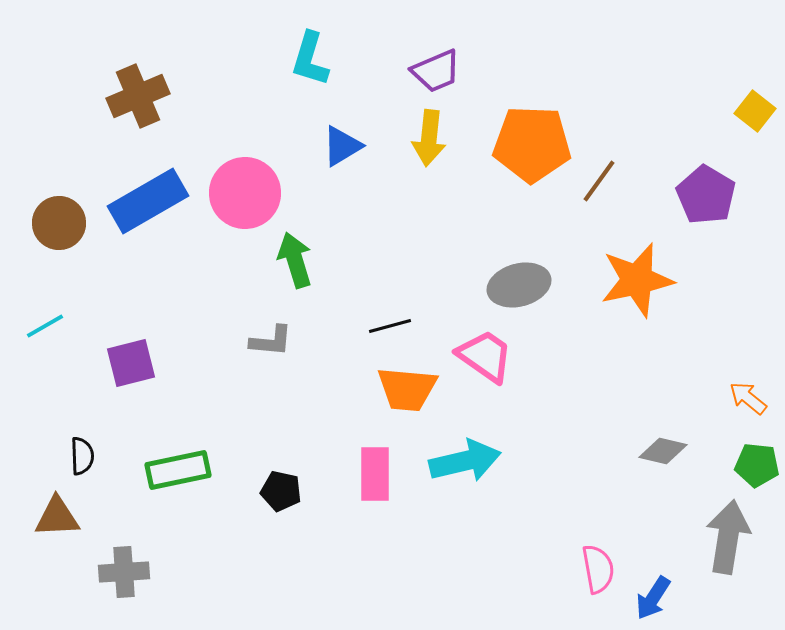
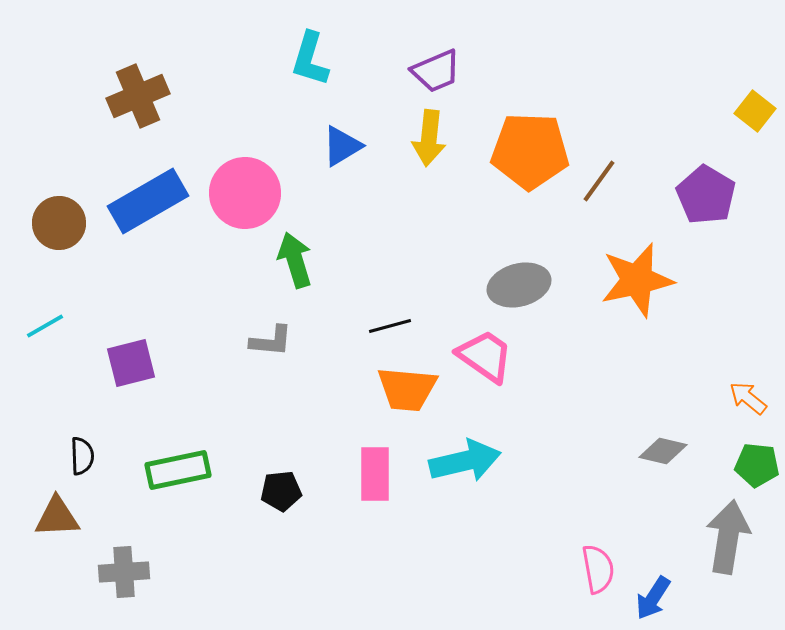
orange pentagon: moved 2 px left, 7 px down
black pentagon: rotated 18 degrees counterclockwise
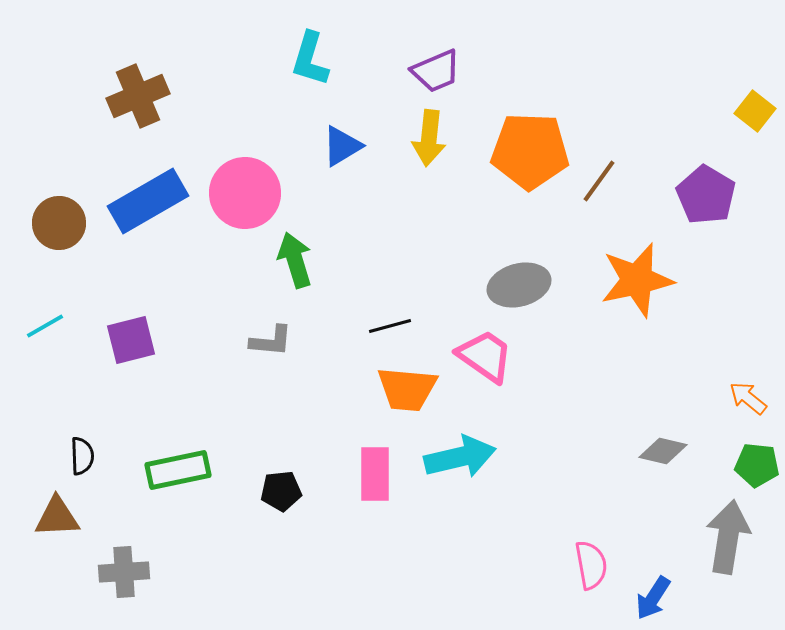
purple square: moved 23 px up
cyan arrow: moved 5 px left, 4 px up
pink semicircle: moved 7 px left, 4 px up
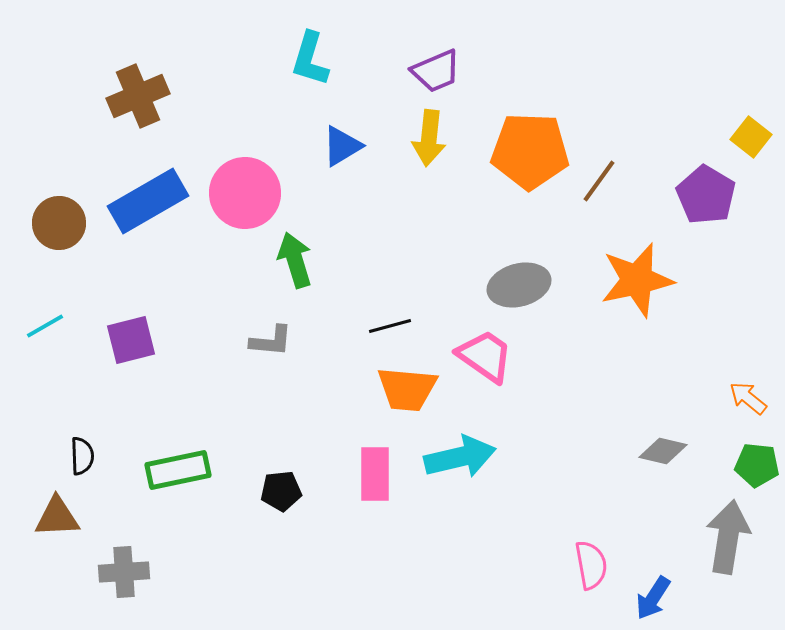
yellow square: moved 4 px left, 26 px down
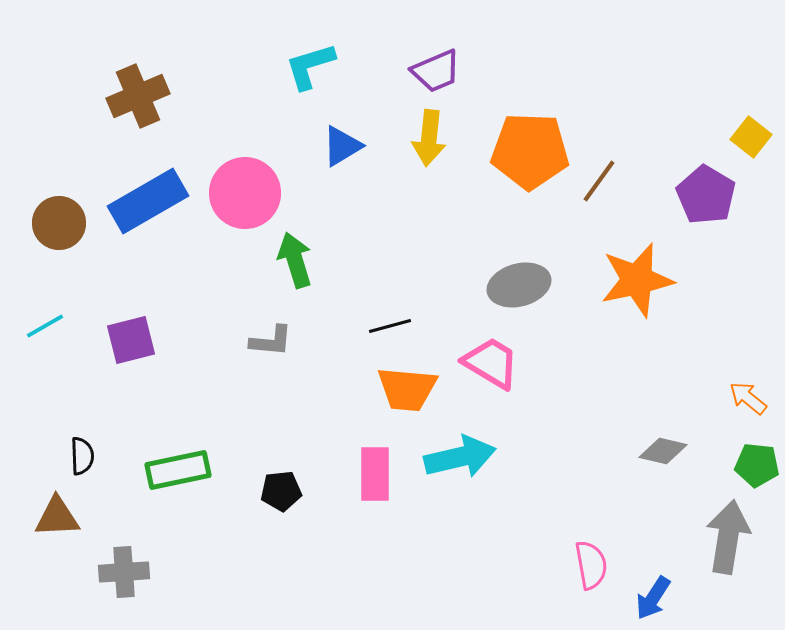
cyan L-shape: moved 7 px down; rotated 56 degrees clockwise
pink trapezoid: moved 6 px right, 7 px down; rotated 4 degrees counterclockwise
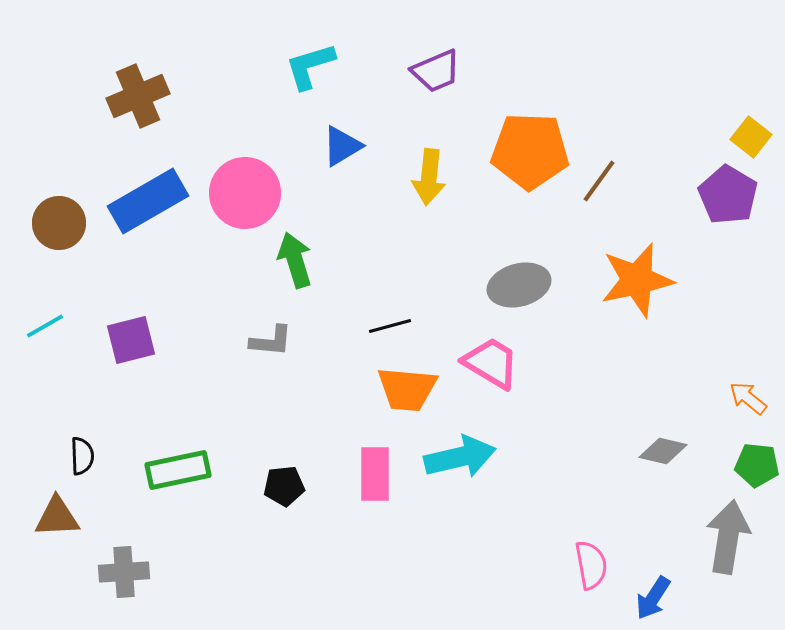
yellow arrow: moved 39 px down
purple pentagon: moved 22 px right
black pentagon: moved 3 px right, 5 px up
